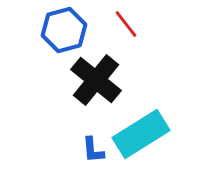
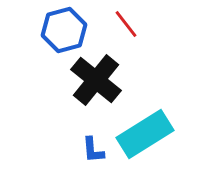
cyan rectangle: moved 4 px right
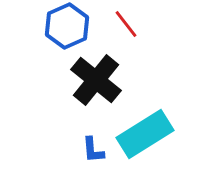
blue hexagon: moved 3 px right, 4 px up; rotated 9 degrees counterclockwise
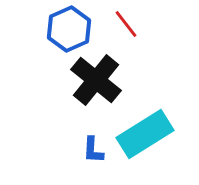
blue hexagon: moved 2 px right, 3 px down
blue L-shape: rotated 8 degrees clockwise
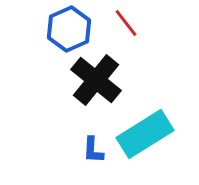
red line: moved 1 px up
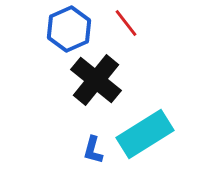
blue L-shape: rotated 12 degrees clockwise
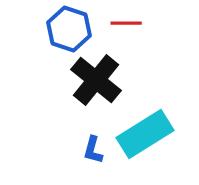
red line: rotated 52 degrees counterclockwise
blue hexagon: rotated 18 degrees counterclockwise
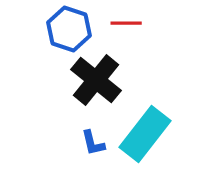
cyan rectangle: rotated 20 degrees counterclockwise
blue L-shape: moved 7 px up; rotated 28 degrees counterclockwise
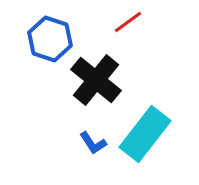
red line: moved 2 px right, 1 px up; rotated 36 degrees counterclockwise
blue hexagon: moved 19 px left, 10 px down
blue L-shape: rotated 20 degrees counterclockwise
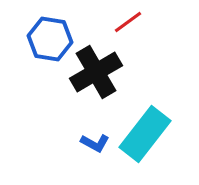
blue hexagon: rotated 9 degrees counterclockwise
black cross: moved 8 px up; rotated 21 degrees clockwise
blue L-shape: moved 2 px right; rotated 28 degrees counterclockwise
